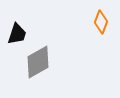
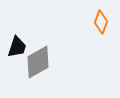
black trapezoid: moved 13 px down
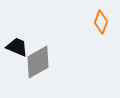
black trapezoid: rotated 85 degrees counterclockwise
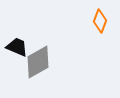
orange diamond: moved 1 px left, 1 px up
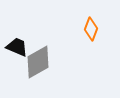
orange diamond: moved 9 px left, 8 px down
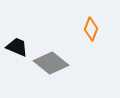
gray diamond: moved 13 px right, 1 px down; rotated 68 degrees clockwise
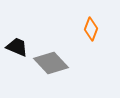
gray diamond: rotated 8 degrees clockwise
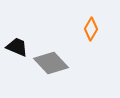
orange diamond: rotated 10 degrees clockwise
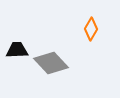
black trapezoid: moved 3 px down; rotated 25 degrees counterclockwise
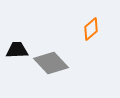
orange diamond: rotated 20 degrees clockwise
